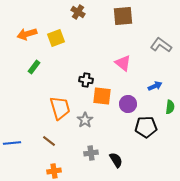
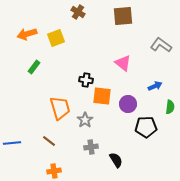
gray cross: moved 6 px up
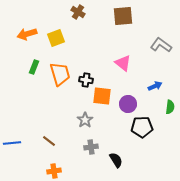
green rectangle: rotated 16 degrees counterclockwise
orange trapezoid: moved 34 px up
black pentagon: moved 4 px left
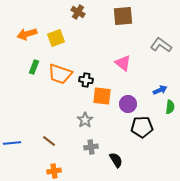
orange trapezoid: rotated 125 degrees clockwise
blue arrow: moved 5 px right, 4 px down
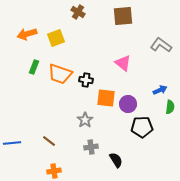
orange square: moved 4 px right, 2 px down
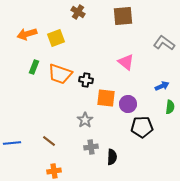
gray L-shape: moved 3 px right, 2 px up
pink triangle: moved 3 px right, 1 px up
blue arrow: moved 2 px right, 4 px up
black semicircle: moved 4 px left, 3 px up; rotated 35 degrees clockwise
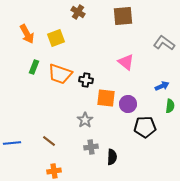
orange arrow: rotated 102 degrees counterclockwise
green semicircle: moved 1 px up
black pentagon: moved 3 px right
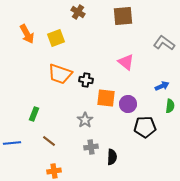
green rectangle: moved 47 px down
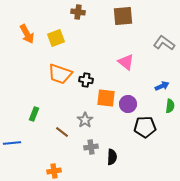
brown cross: rotated 24 degrees counterclockwise
brown line: moved 13 px right, 9 px up
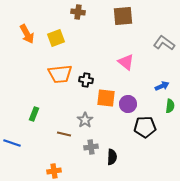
orange trapezoid: rotated 25 degrees counterclockwise
brown line: moved 2 px right, 2 px down; rotated 24 degrees counterclockwise
blue line: rotated 24 degrees clockwise
